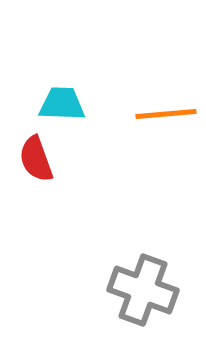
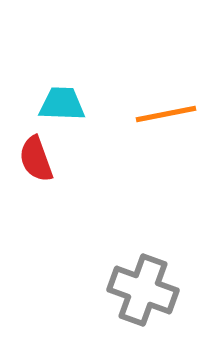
orange line: rotated 6 degrees counterclockwise
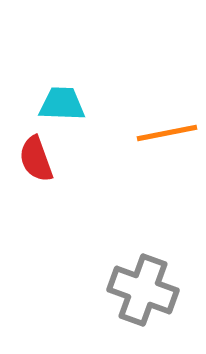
orange line: moved 1 px right, 19 px down
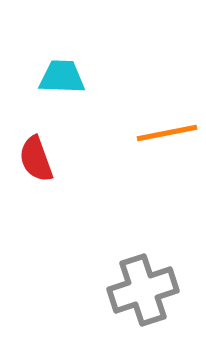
cyan trapezoid: moved 27 px up
gray cross: rotated 38 degrees counterclockwise
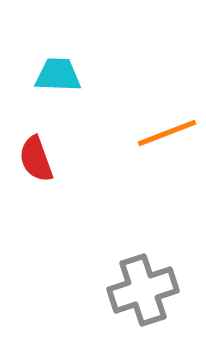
cyan trapezoid: moved 4 px left, 2 px up
orange line: rotated 10 degrees counterclockwise
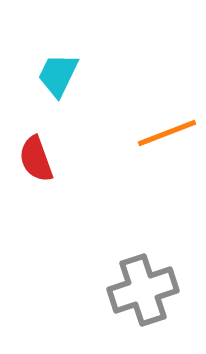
cyan trapezoid: rotated 66 degrees counterclockwise
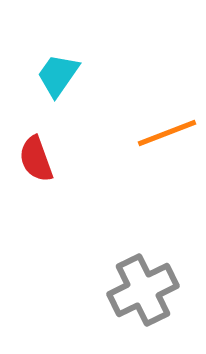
cyan trapezoid: rotated 9 degrees clockwise
gray cross: rotated 8 degrees counterclockwise
